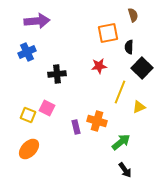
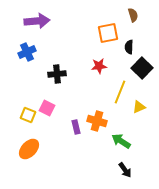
green arrow: moved 1 px up; rotated 108 degrees counterclockwise
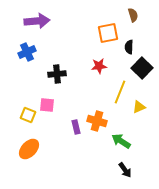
pink square: moved 3 px up; rotated 21 degrees counterclockwise
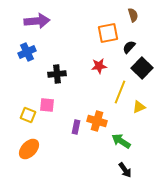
black semicircle: rotated 40 degrees clockwise
purple rectangle: rotated 24 degrees clockwise
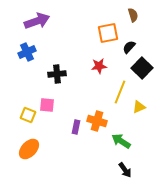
purple arrow: rotated 15 degrees counterclockwise
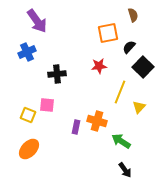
purple arrow: rotated 75 degrees clockwise
black square: moved 1 px right, 1 px up
yellow triangle: rotated 24 degrees counterclockwise
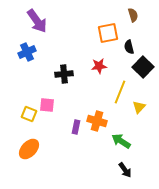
black semicircle: rotated 56 degrees counterclockwise
black cross: moved 7 px right
yellow square: moved 1 px right, 1 px up
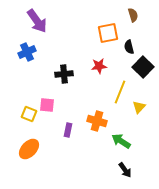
purple rectangle: moved 8 px left, 3 px down
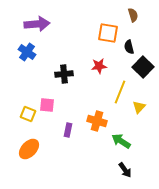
purple arrow: moved 3 px down; rotated 60 degrees counterclockwise
orange square: rotated 20 degrees clockwise
blue cross: rotated 30 degrees counterclockwise
yellow square: moved 1 px left
